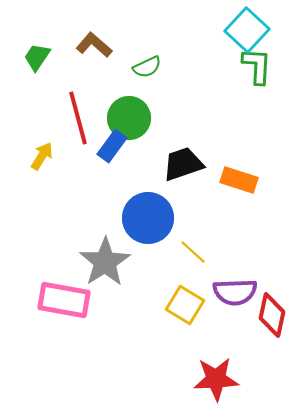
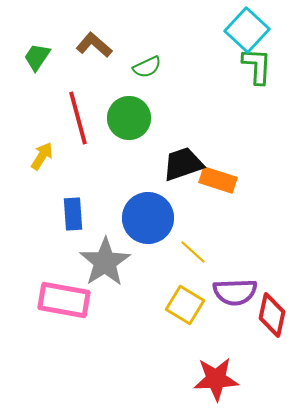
blue rectangle: moved 39 px left, 68 px down; rotated 40 degrees counterclockwise
orange rectangle: moved 21 px left
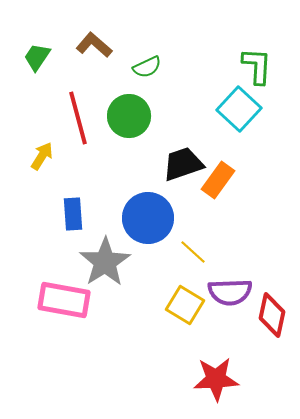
cyan square: moved 8 px left, 79 px down
green circle: moved 2 px up
orange rectangle: rotated 72 degrees counterclockwise
purple semicircle: moved 5 px left
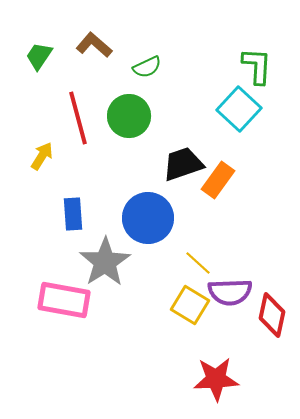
green trapezoid: moved 2 px right, 1 px up
yellow line: moved 5 px right, 11 px down
yellow square: moved 5 px right
